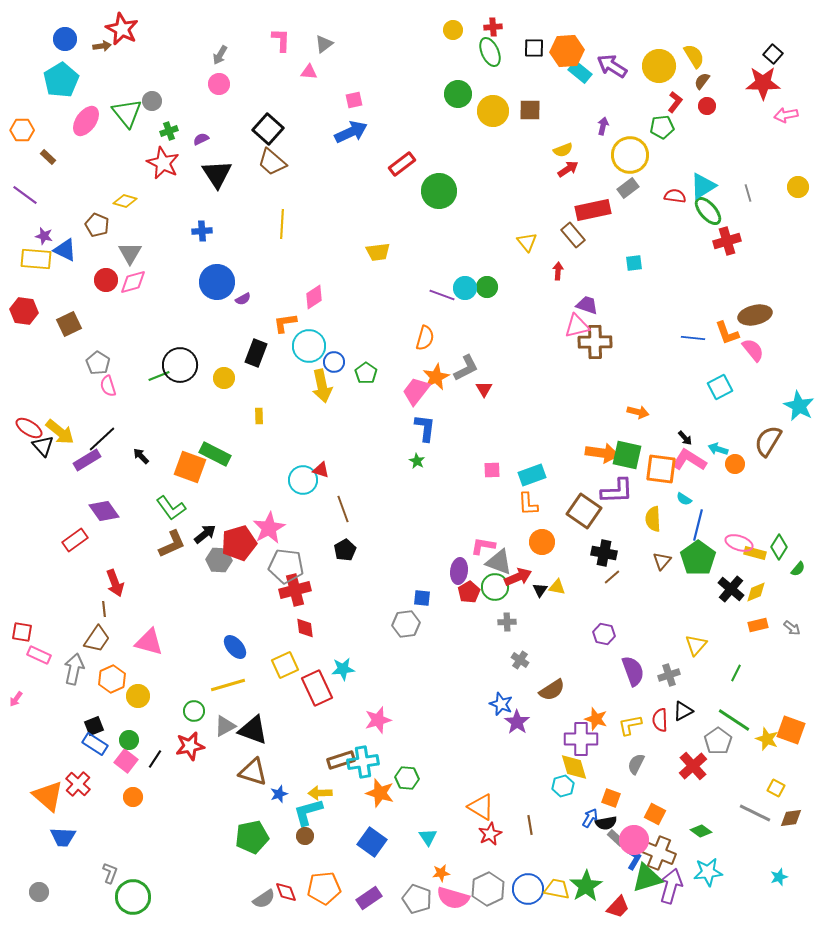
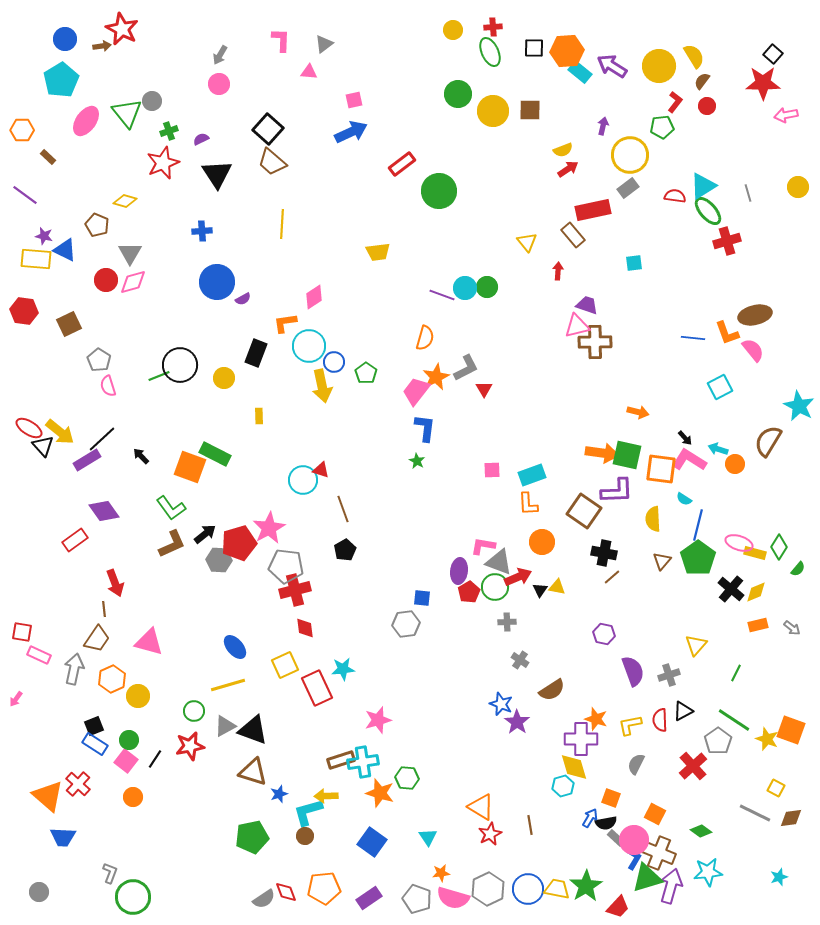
red star at (163, 163): rotated 24 degrees clockwise
gray pentagon at (98, 363): moved 1 px right, 3 px up
yellow arrow at (320, 793): moved 6 px right, 3 px down
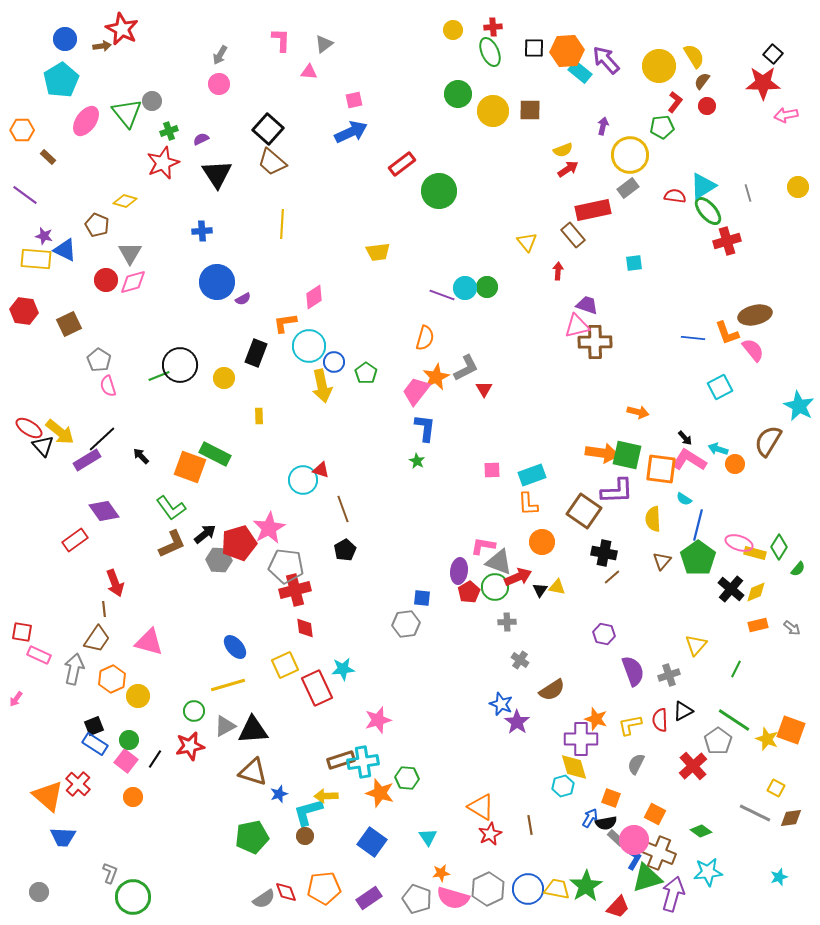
purple arrow at (612, 66): moved 6 px left, 6 px up; rotated 16 degrees clockwise
green line at (736, 673): moved 4 px up
black triangle at (253, 730): rotated 24 degrees counterclockwise
purple arrow at (671, 886): moved 2 px right, 8 px down
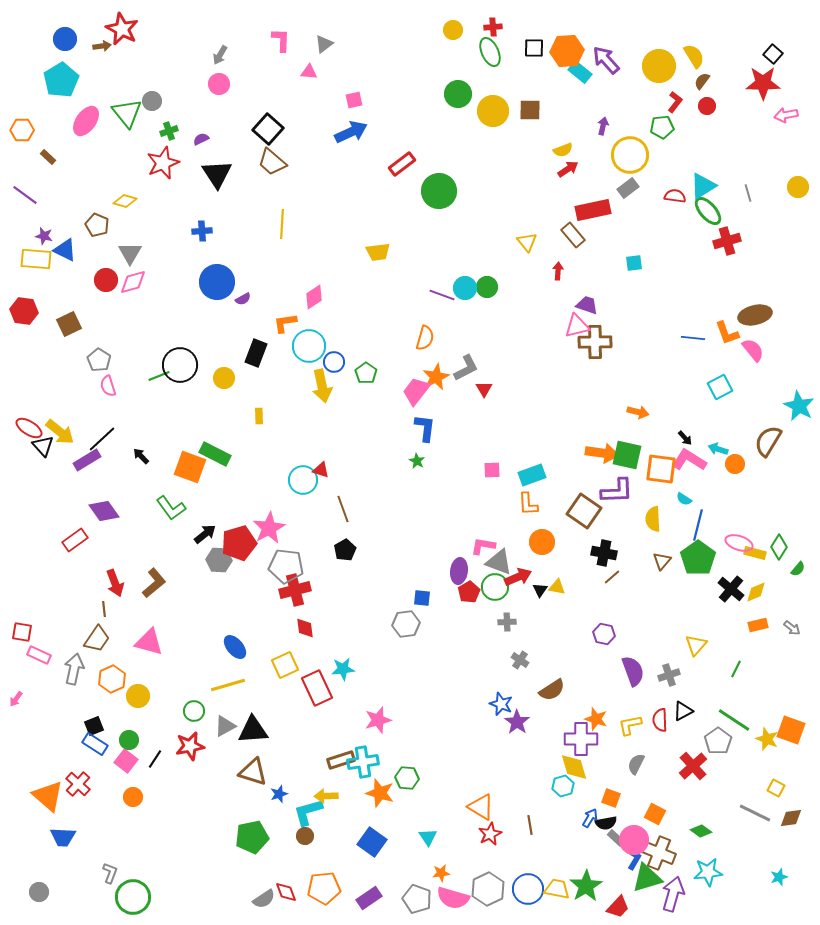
brown L-shape at (172, 544): moved 18 px left, 39 px down; rotated 16 degrees counterclockwise
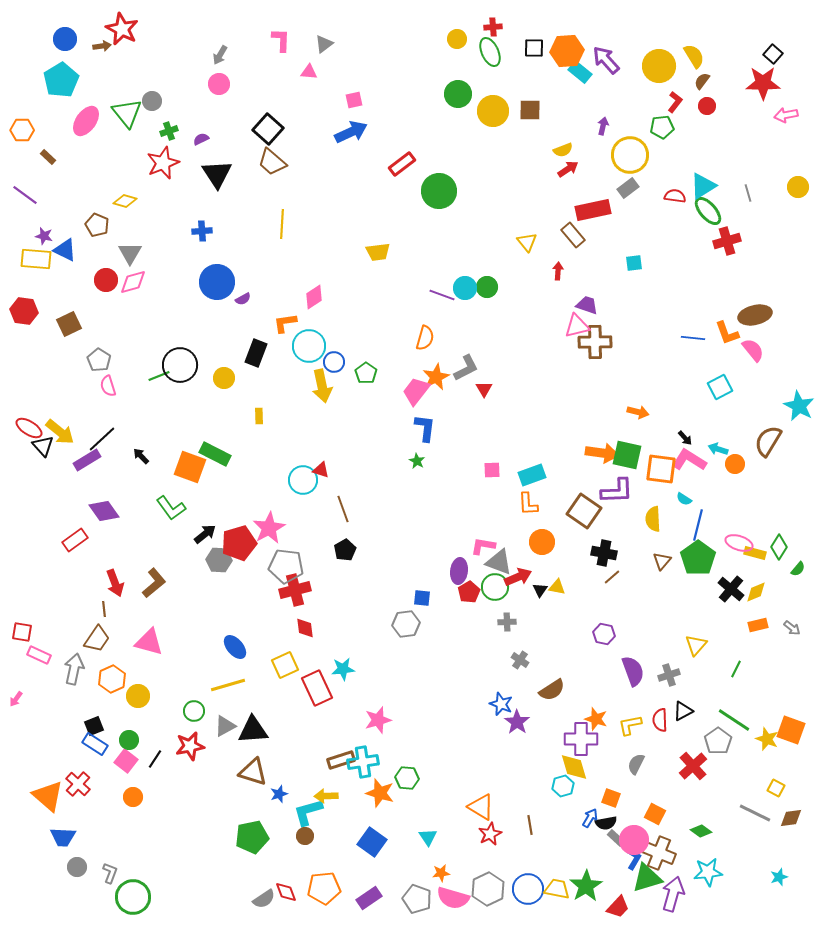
yellow circle at (453, 30): moved 4 px right, 9 px down
gray circle at (39, 892): moved 38 px right, 25 px up
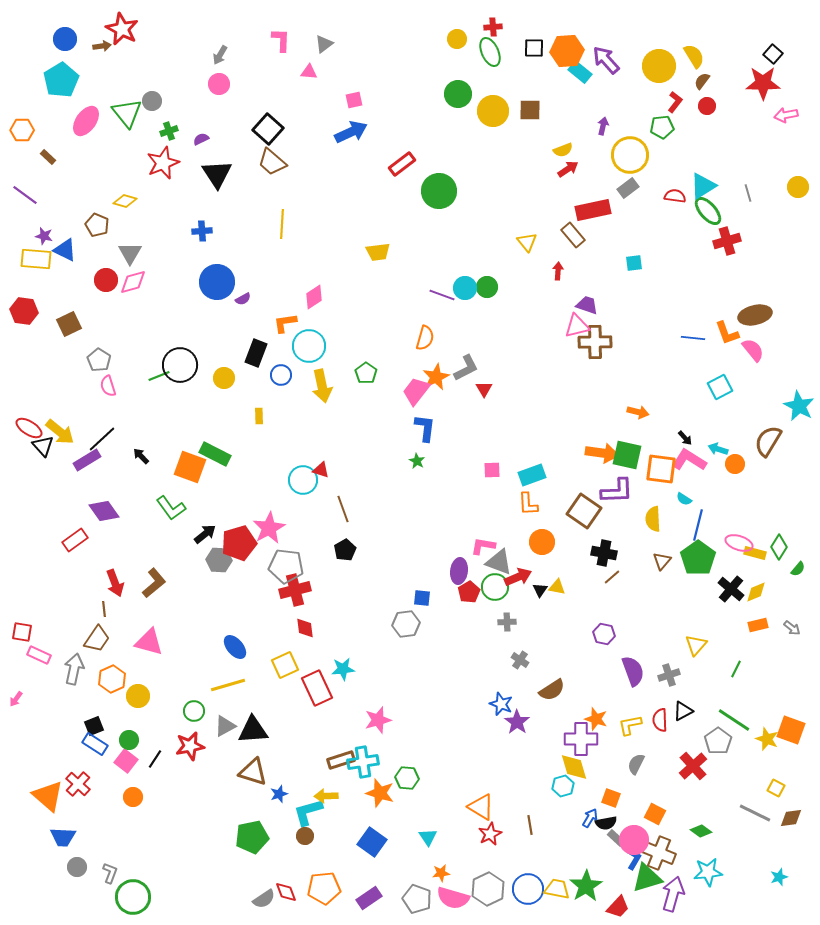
blue circle at (334, 362): moved 53 px left, 13 px down
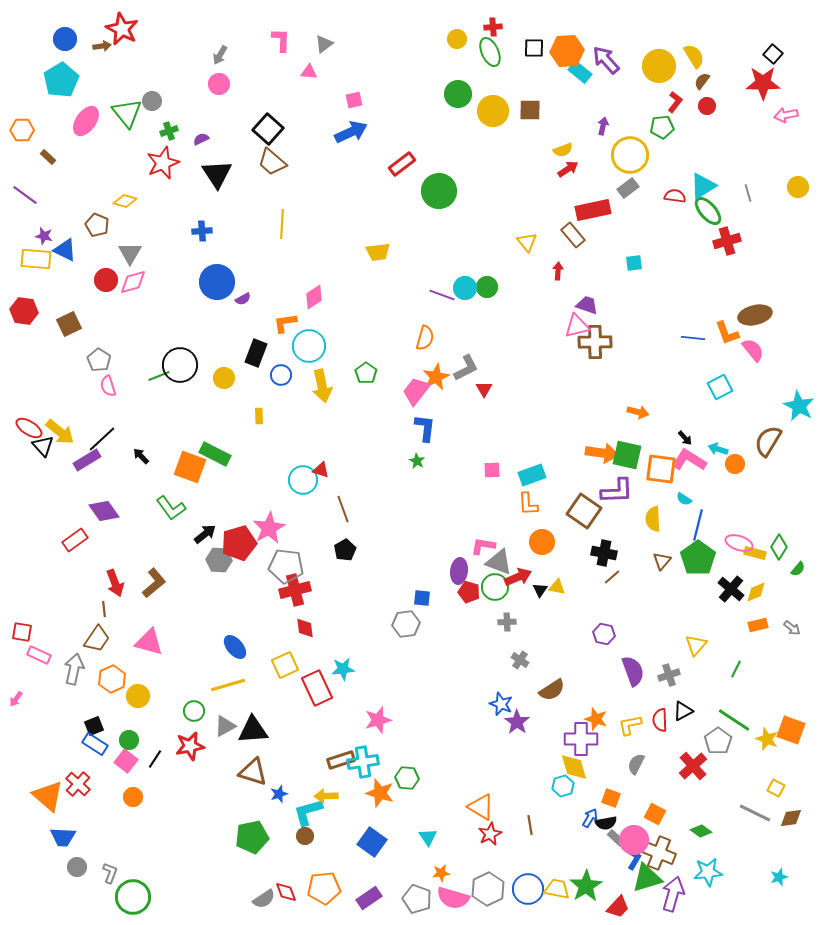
red pentagon at (469, 592): rotated 25 degrees counterclockwise
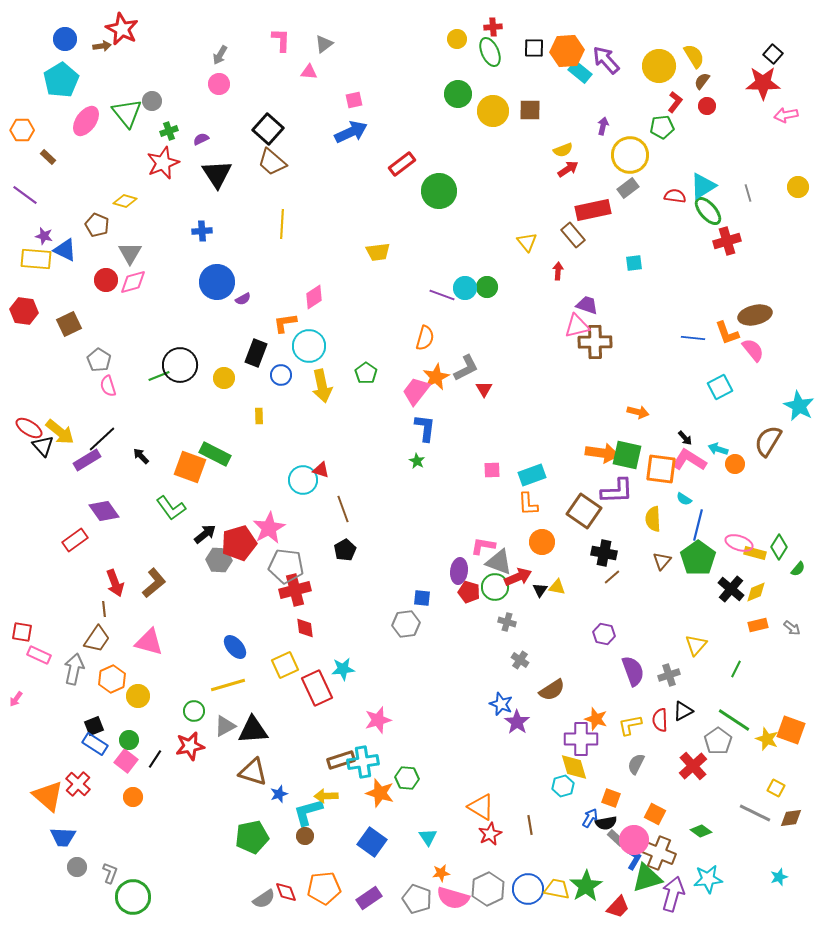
gray cross at (507, 622): rotated 18 degrees clockwise
cyan star at (708, 872): moved 7 px down
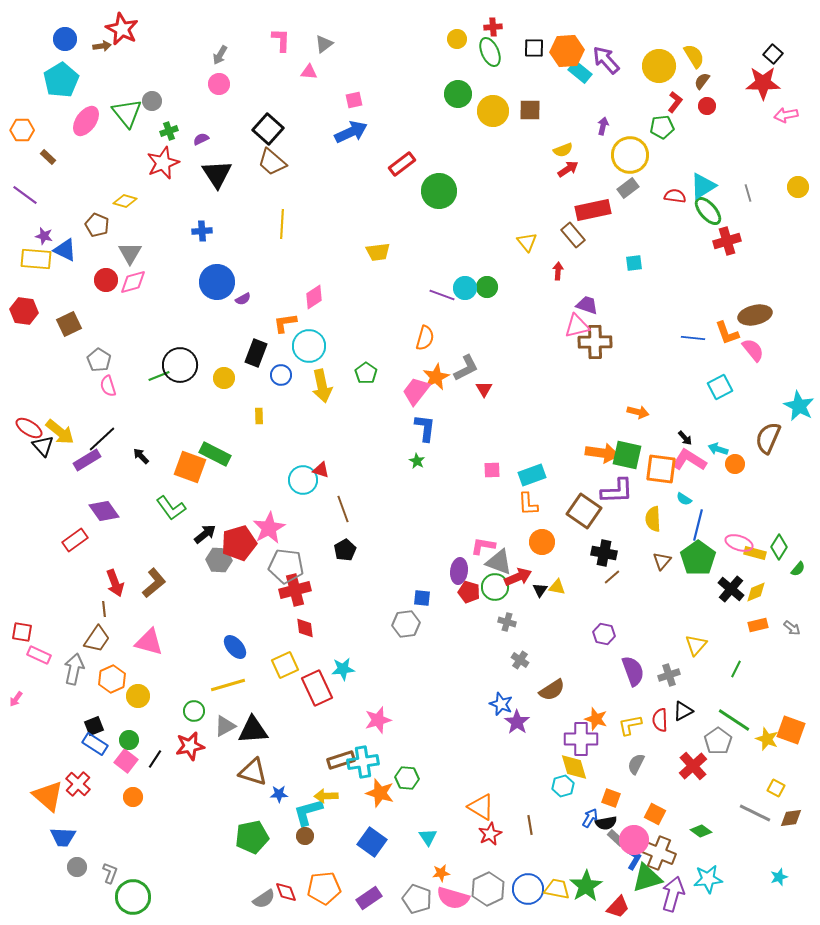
brown semicircle at (768, 441): moved 3 px up; rotated 8 degrees counterclockwise
blue star at (279, 794): rotated 18 degrees clockwise
